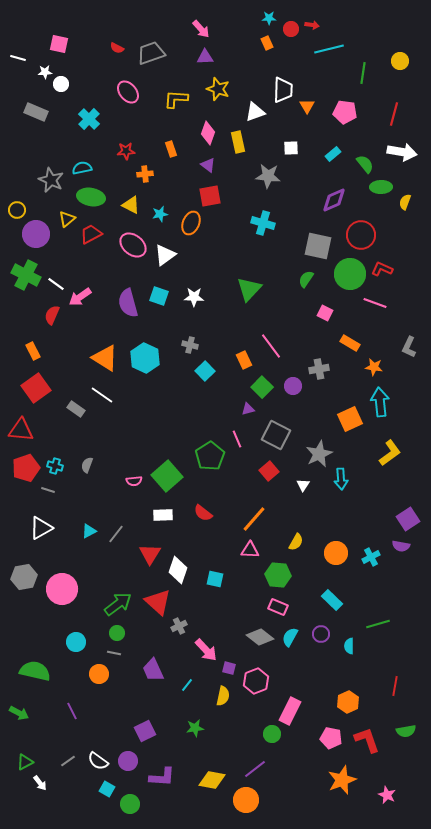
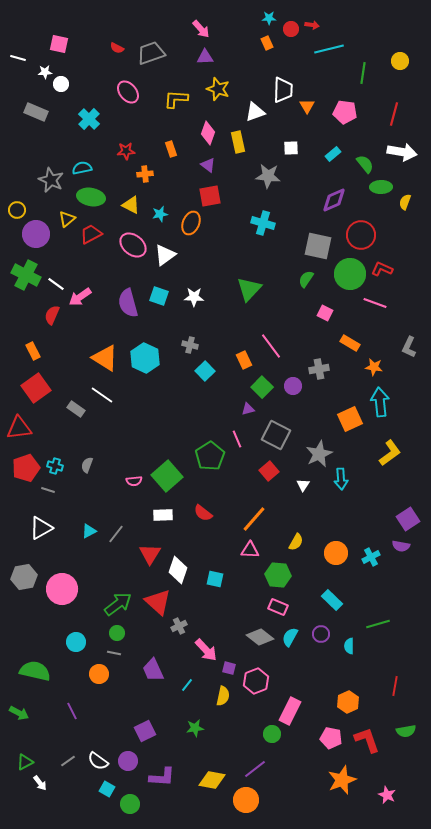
red triangle at (21, 430): moved 2 px left, 2 px up; rotated 12 degrees counterclockwise
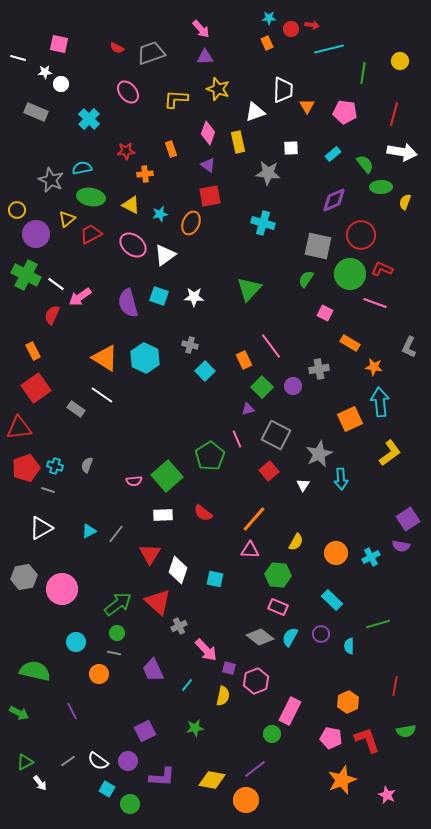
gray star at (268, 176): moved 3 px up
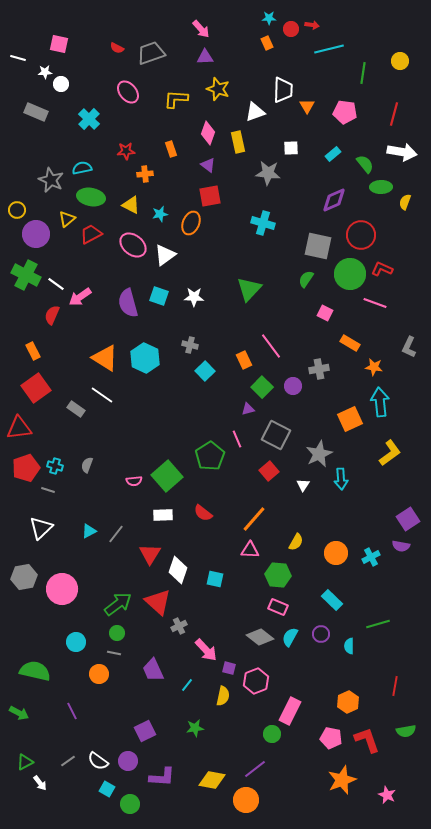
white triangle at (41, 528): rotated 15 degrees counterclockwise
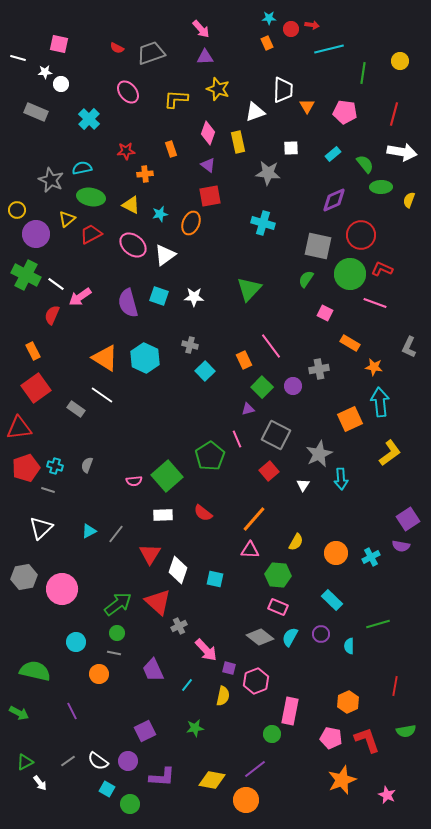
yellow semicircle at (405, 202): moved 4 px right, 2 px up
pink rectangle at (290, 711): rotated 16 degrees counterclockwise
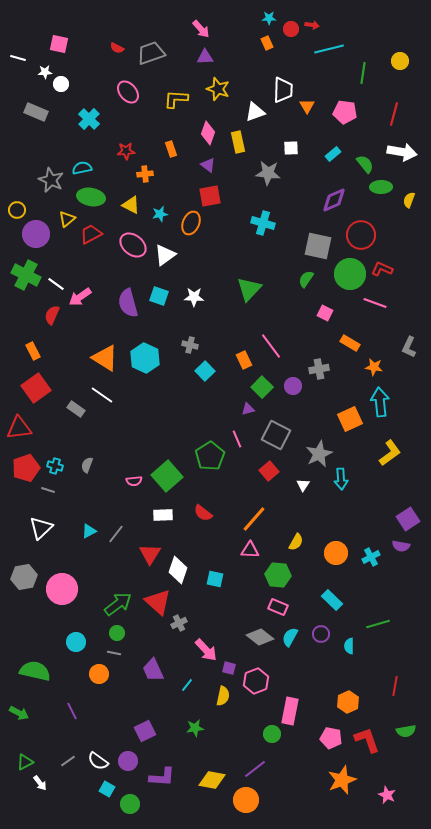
gray cross at (179, 626): moved 3 px up
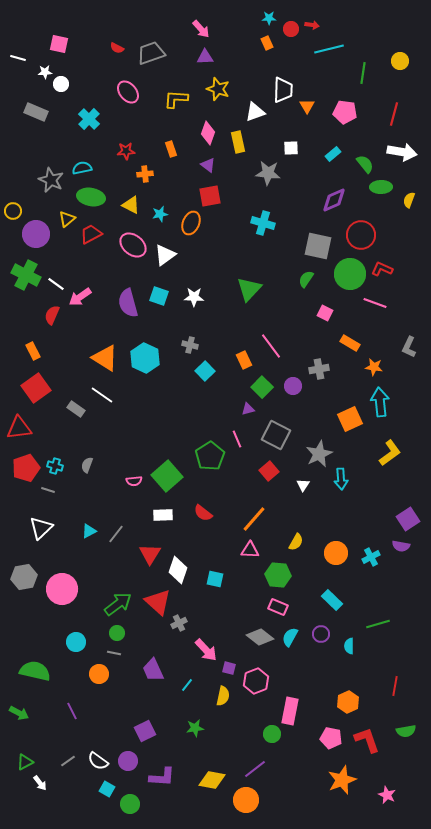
yellow circle at (17, 210): moved 4 px left, 1 px down
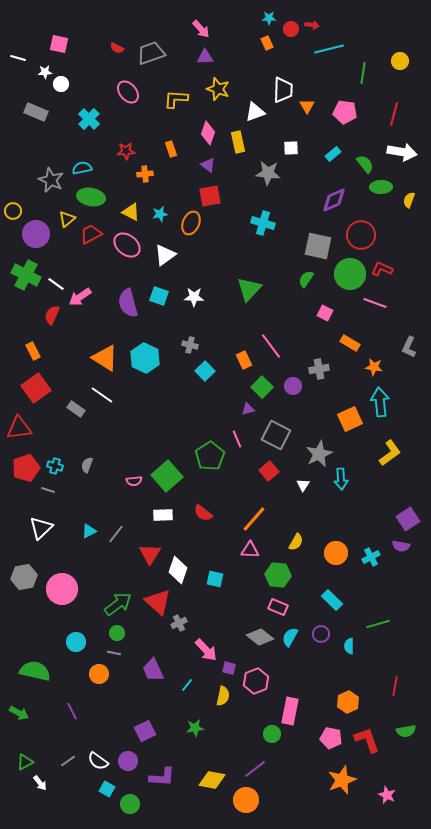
yellow triangle at (131, 205): moved 7 px down
pink ellipse at (133, 245): moved 6 px left
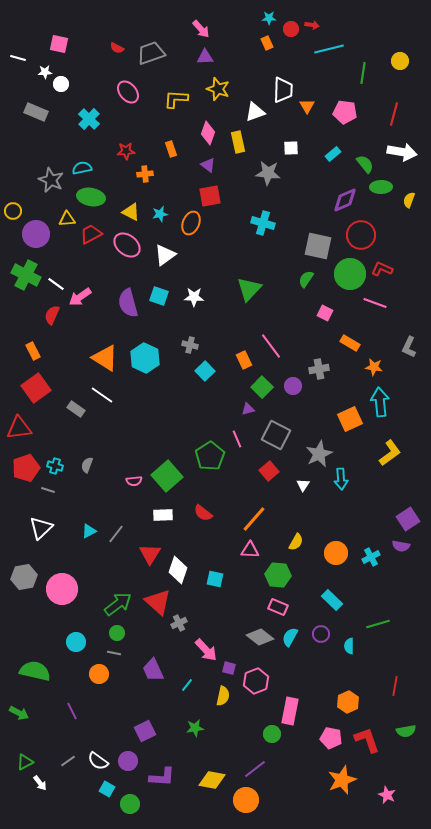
purple diamond at (334, 200): moved 11 px right
yellow triangle at (67, 219): rotated 36 degrees clockwise
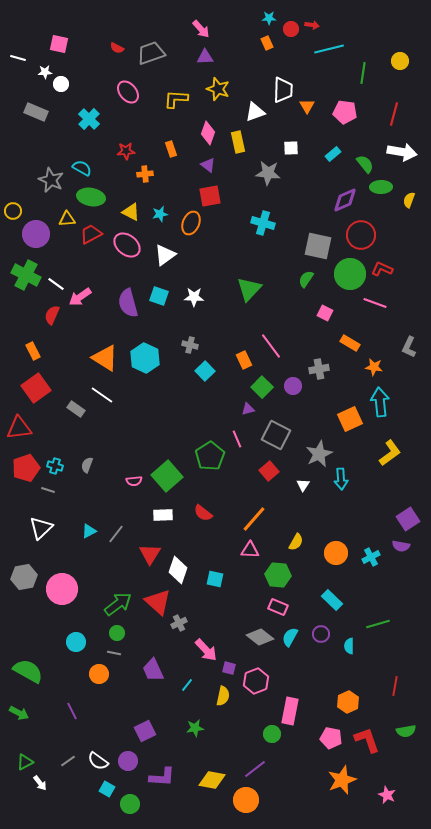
cyan semicircle at (82, 168): rotated 42 degrees clockwise
green semicircle at (35, 671): moved 7 px left; rotated 16 degrees clockwise
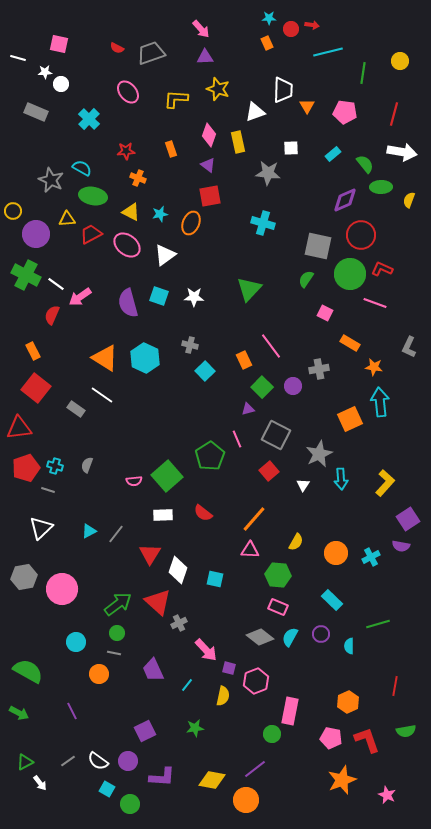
cyan line at (329, 49): moved 1 px left, 3 px down
pink diamond at (208, 133): moved 1 px right, 2 px down
orange cross at (145, 174): moved 7 px left, 4 px down; rotated 28 degrees clockwise
green ellipse at (91, 197): moved 2 px right, 1 px up
red square at (36, 388): rotated 16 degrees counterclockwise
yellow L-shape at (390, 453): moved 5 px left, 30 px down; rotated 12 degrees counterclockwise
